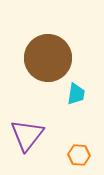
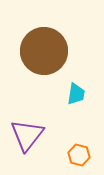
brown circle: moved 4 px left, 7 px up
orange hexagon: rotated 10 degrees clockwise
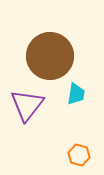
brown circle: moved 6 px right, 5 px down
purple triangle: moved 30 px up
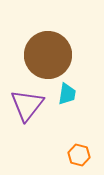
brown circle: moved 2 px left, 1 px up
cyan trapezoid: moved 9 px left
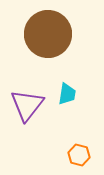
brown circle: moved 21 px up
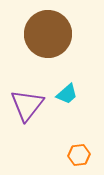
cyan trapezoid: rotated 40 degrees clockwise
orange hexagon: rotated 20 degrees counterclockwise
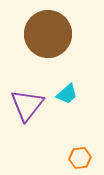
orange hexagon: moved 1 px right, 3 px down
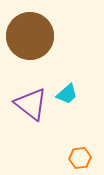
brown circle: moved 18 px left, 2 px down
purple triangle: moved 4 px right, 1 px up; rotated 30 degrees counterclockwise
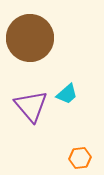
brown circle: moved 2 px down
purple triangle: moved 2 px down; rotated 12 degrees clockwise
